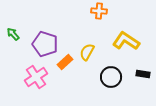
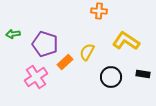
green arrow: rotated 56 degrees counterclockwise
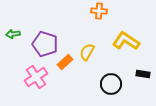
black circle: moved 7 px down
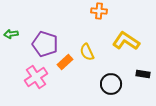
green arrow: moved 2 px left
yellow semicircle: rotated 54 degrees counterclockwise
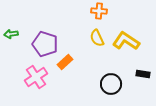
yellow semicircle: moved 10 px right, 14 px up
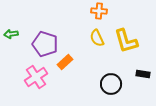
yellow L-shape: rotated 140 degrees counterclockwise
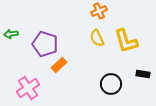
orange cross: rotated 28 degrees counterclockwise
orange rectangle: moved 6 px left, 3 px down
pink cross: moved 8 px left, 11 px down
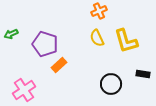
green arrow: rotated 16 degrees counterclockwise
pink cross: moved 4 px left, 2 px down
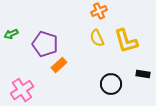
pink cross: moved 2 px left
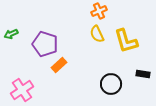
yellow semicircle: moved 4 px up
